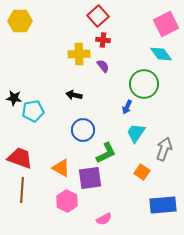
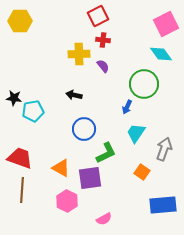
red square: rotated 15 degrees clockwise
blue circle: moved 1 px right, 1 px up
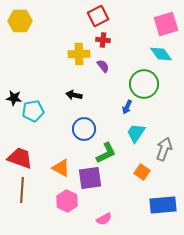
pink square: rotated 10 degrees clockwise
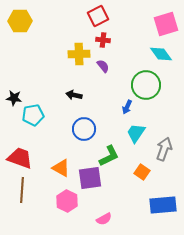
green circle: moved 2 px right, 1 px down
cyan pentagon: moved 4 px down
green L-shape: moved 3 px right, 3 px down
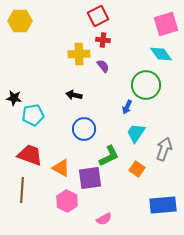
red trapezoid: moved 10 px right, 3 px up
orange square: moved 5 px left, 3 px up
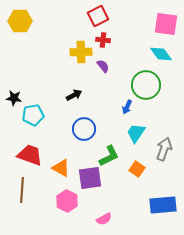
pink square: rotated 25 degrees clockwise
yellow cross: moved 2 px right, 2 px up
black arrow: rotated 140 degrees clockwise
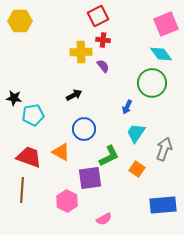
pink square: rotated 30 degrees counterclockwise
green circle: moved 6 px right, 2 px up
red trapezoid: moved 1 px left, 2 px down
orange triangle: moved 16 px up
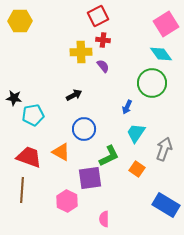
pink square: rotated 10 degrees counterclockwise
blue rectangle: moved 3 px right; rotated 36 degrees clockwise
pink semicircle: rotated 119 degrees clockwise
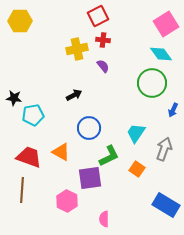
yellow cross: moved 4 px left, 3 px up; rotated 10 degrees counterclockwise
blue arrow: moved 46 px right, 3 px down
blue circle: moved 5 px right, 1 px up
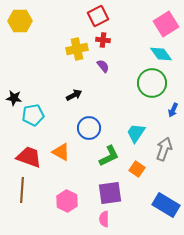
purple square: moved 20 px right, 15 px down
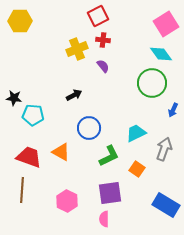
yellow cross: rotated 10 degrees counterclockwise
cyan pentagon: rotated 15 degrees clockwise
cyan trapezoid: rotated 30 degrees clockwise
